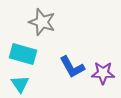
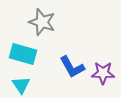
cyan triangle: moved 1 px right, 1 px down
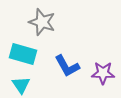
blue L-shape: moved 5 px left, 1 px up
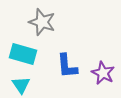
blue L-shape: rotated 24 degrees clockwise
purple star: rotated 25 degrees clockwise
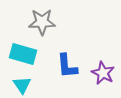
gray star: rotated 20 degrees counterclockwise
cyan triangle: moved 1 px right
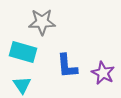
cyan rectangle: moved 2 px up
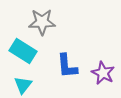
cyan rectangle: moved 1 px up; rotated 16 degrees clockwise
cyan triangle: moved 1 px right; rotated 12 degrees clockwise
